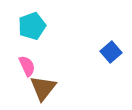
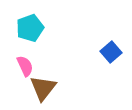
cyan pentagon: moved 2 px left, 2 px down
pink semicircle: moved 2 px left
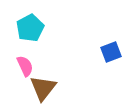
cyan pentagon: rotated 8 degrees counterclockwise
blue square: rotated 20 degrees clockwise
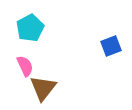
blue square: moved 6 px up
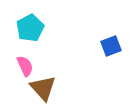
brown triangle: rotated 20 degrees counterclockwise
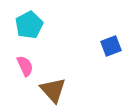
cyan pentagon: moved 1 px left, 3 px up
brown triangle: moved 10 px right, 2 px down
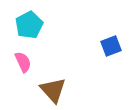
pink semicircle: moved 2 px left, 4 px up
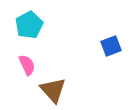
pink semicircle: moved 4 px right, 3 px down
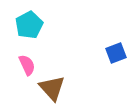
blue square: moved 5 px right, 7 px down
brown triangle: moved 1 px left, 2 px up
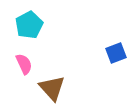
pink semicircle: moved 3 px left, 1 px up
